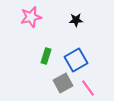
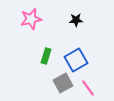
pink star: moved 2 px down
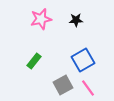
pink star: moved 10 px right
green rectangle: moved 12 px left, 5 px down; rotated 21 degrees clockwise
blue square: moved 7 px right
gray square: moved 2 px down
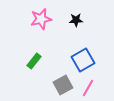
pink line: rotated 66 degrees clockwise
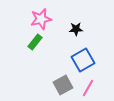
black star: moved 9 px down
green rectangle: moved 1 px right, 19 px up
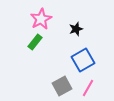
pink star: rotated 15 degrees counterclockwise
black star: rotated 16 degrees counterclockwise
gray square: moved 1 px left, 1 px down
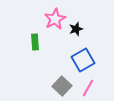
pink star: moved 14 px right
green rectangle: rotated 42 degrees counterclockwise
gray square: rotated 18 degrees counterclockwise
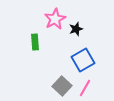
pink line: moved 3 px left
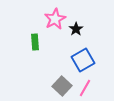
black star: rotated 16 degrees counterclockwise
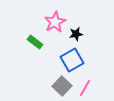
pink star: moved 3 px down
black star: moved 5 px down; rotated 24 degrees clockwise
green rectangle: rotated 49 degrees counterclockwise
blue square: moved 11 px left
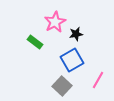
pink line: moved 13 px right, 8 px up
